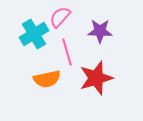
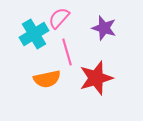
pink semicircle: moved 1 px left, 1 px down
purple star: moved 4 px right, 3 px up; rotated 15 degrees clockwise
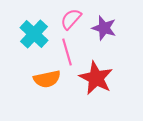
pink semicircle: moved 12 px right, 1 px down
cyan cross: rotated 16 degrees counterclockwise
red star: rotated 28 degrees counterclockwise
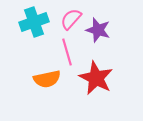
purple star: moved 6 px left, 2 px down
cyan cross: moved 12 px up; rotated 28 degrees clockwise
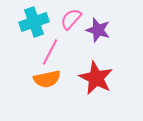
pink line: moved 17 px left; rotated 44 degrees clockwise
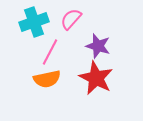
purple star: moved 16 px down
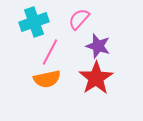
pink semicircle: moved 8 px right
red star: rotated 12 degrees clockwise
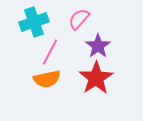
purple star: rotated 20 degrees clockwise
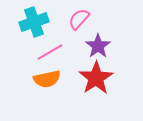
pink line: rotated 32 degrees clockwise
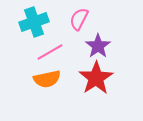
pink semicircle: rotated 15 degrees counterclockwise
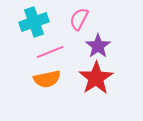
pink line: rotated 8 degrees clockwise
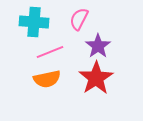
cyan cross: rotated 24 degrees clockwise
